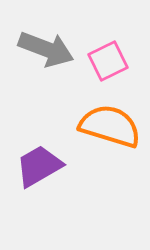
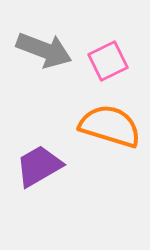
gray arrow: moved 2 px left, 1 px down
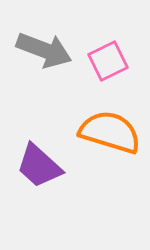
orange semicircle: moved 6 px down
purple trapezoid: rotated 108 degrees counterclockwise
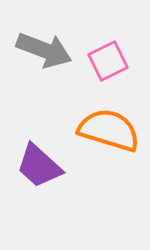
orange semicircle: moved 1 px left, 2 px up
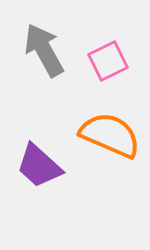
gray arrow: rotated 140 degrees counterclockwise
orange semicircle: moved 1 px right, 5 px down; rotated 6 degrees clockwise
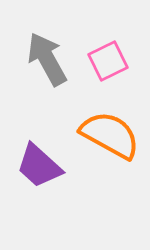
gray arrow: moved 3 px right, 9 px down
orange semicircle: rotated 6 degrees clockwise
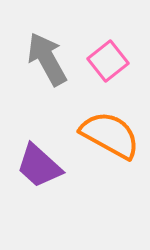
pink square: rotated 12 degrees counterclockwise
